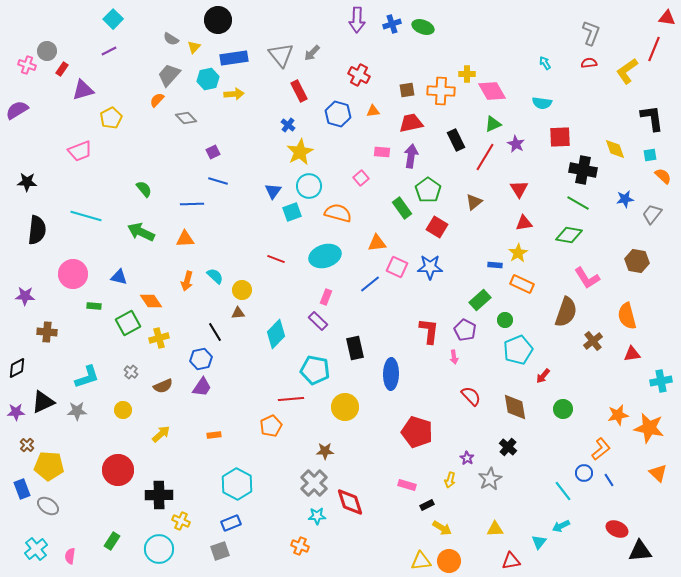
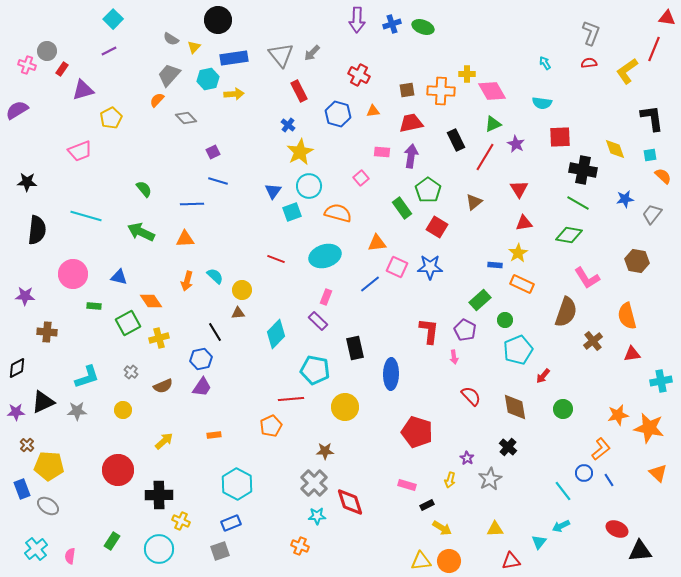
yellow arrow at (161, 434): moved 3 px right, 7 px down
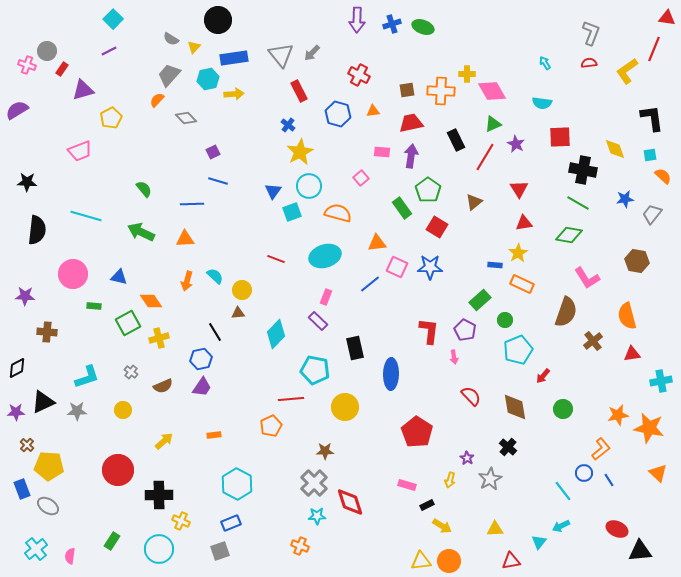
red pentagon at (417, 432): rotated 16 degrees clockwise
yellow arrow at (442, 528): moved 2 px up
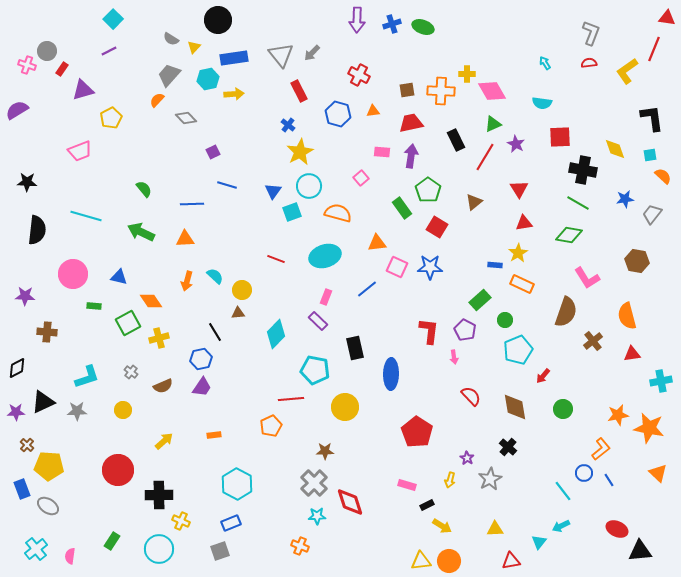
blue line at (218, 181): moved 9 px right, 4 px down
blue line at (370, 284): moved 3 px left, 5 px down
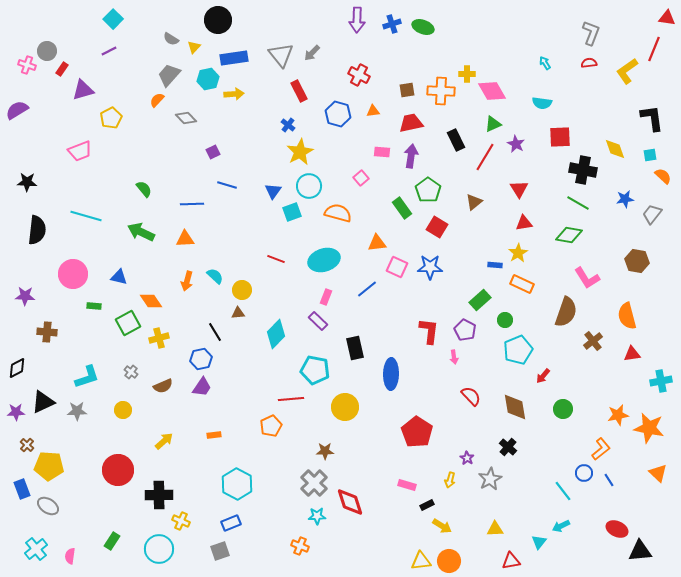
cyan ellipse at (325, 256): moved 1 px left, 4 px down
